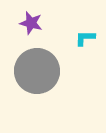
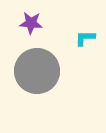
purple star: rotated 10 degrees counterclockwise
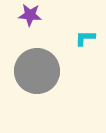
purple star: moved 1 px left, 8 px up
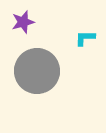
purple star: moved 7 px left, 7 px down; rotated 20 degrees counterclockwise
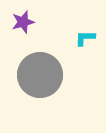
gray circle: moved 3 px right, 4 px down
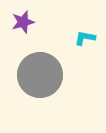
cyan L-shape: rotated 10 degrees clockwise
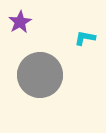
purple star: moved 3 px left; rotated 15 degrees counterclockwise
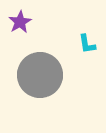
cyan L-shape: moved 2 px right, 6 px down; rotated 110 degrees counterclockwise
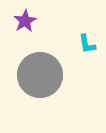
purple star: moved 5 px right, 1 px up
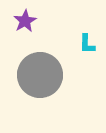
cyan L-shape: rotated 10 degrees clockwise
